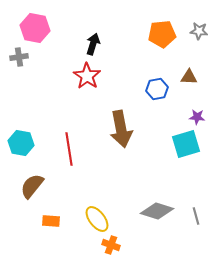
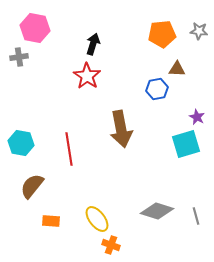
brown triangle: moved 12 px left, 8 px up
purple star: rotated 21 degrees clockwise
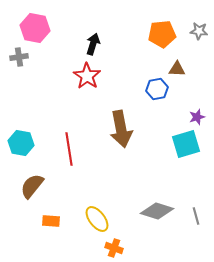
purple star: rotated 28 degrees clockwise
orange cross: moved 3 px right, 3 px down
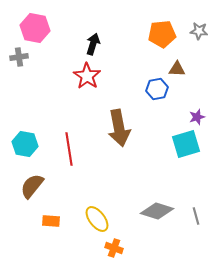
brown arrow: moved 2 px left, 1 px up
cyan hexagon: moved 4 px right, 1 px down
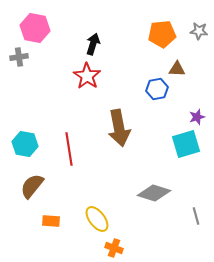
gray diamond: moved 3 px left, 18 px up
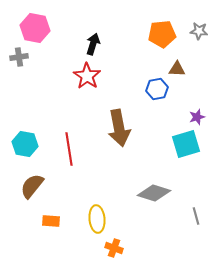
yellow ellipse: rotated 32 degrees clockwise
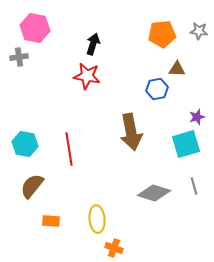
red star: rotated 24 degrees counterclockwise
brown arrow: moved 12 px right, 4 px down
gray line: moved 2 px left, 30 px up
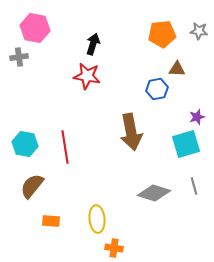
red line: moved 4 px left, 2 px up
orange cross: rotated 12 degrees counterclockwise
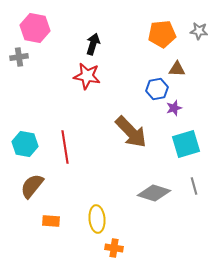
purple star: moved 23 px left, 9 px up
brown arrow: rotated 33 degrees counterclockwise
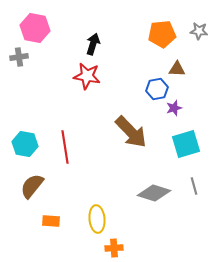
orange cross: rotated 12 degrees counterclockwise
